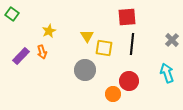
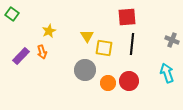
gray cross: rotated 24 degrees counterclockwise
orange circle: moved 5 px left, 11 px up
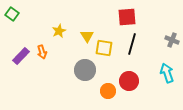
yellow star: moved 10 px right
black line: rotated 10 degrees clockwise
orange circle: moved 8 px down
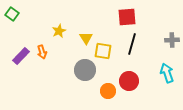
yellow triangle: moved 1 px left, 2 px down
gray cross: rotated 24 degrees counterclockwise
yellow square: moved 1 px left, 3 px down
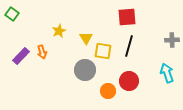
black line: moved 3 px left, 2 px down
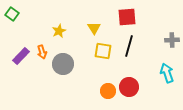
yellow triangle: moved 8 px right, 10 px up
gray circle: moved 22 px left, 6 px up
red circle: moved 6 px down
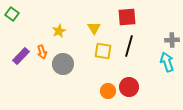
cyan arrow: moved 11 px up
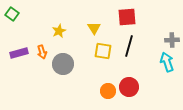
purple rectangle: moved 2 px left, 3 px up; rotated 30 degrees clockwise
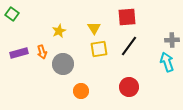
black line: rotated 20 degrees clockwise
yellow square: moved 4 px left, 2 px up; rotated 18 degrees counterclockwise
orange circle: moved 27 px left
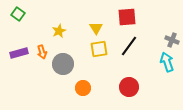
green square: moved 6 px right
yellow triangle: moved 2 px right
gray cross: rotated 24 degrees clockwise
orange circle: moved 2 px right, 3 px up
